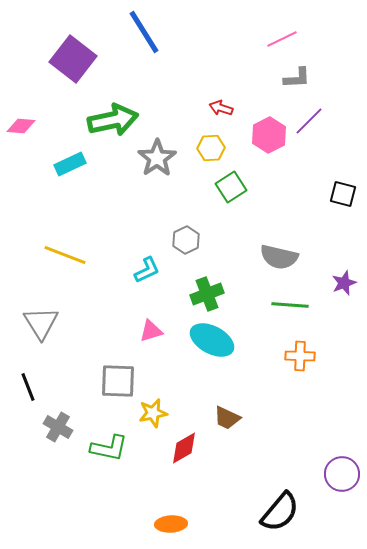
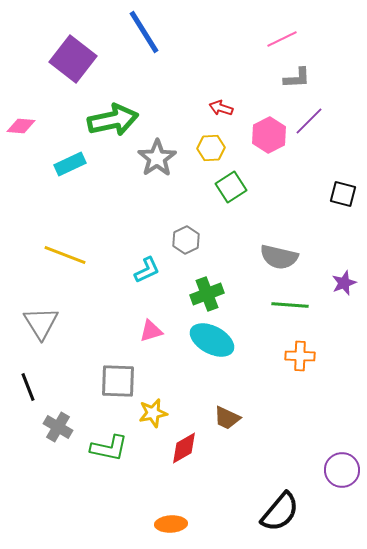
purple circle: moved 4 px up
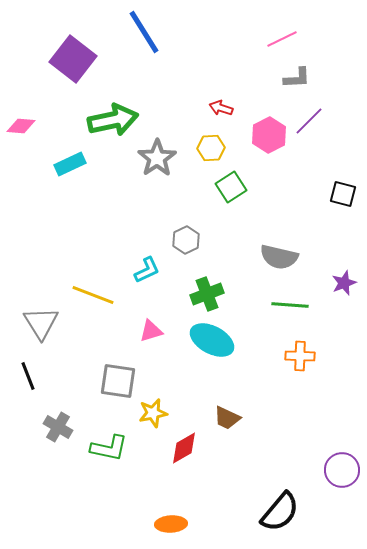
yellow line: moved 28 px right, 40 px down
gray square: rotated 6 degrees clockwise
black line: moved 11 px up
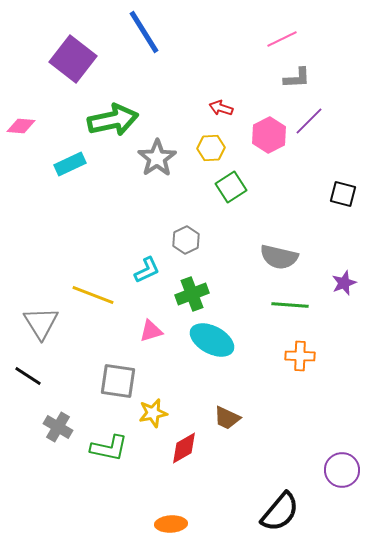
green cross: moved 15 px left
black line: rotated 36 degrees counterclockwise
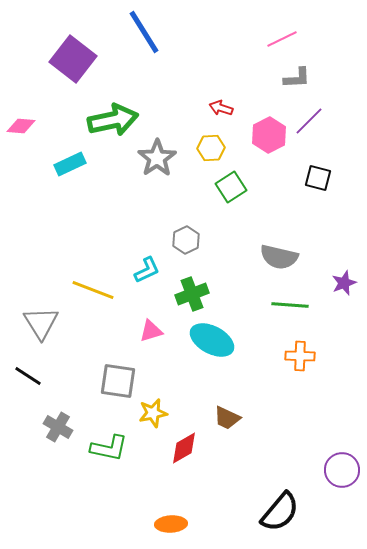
black square: moved 25 px left, 16 px up
yellow line: moved 5 px up
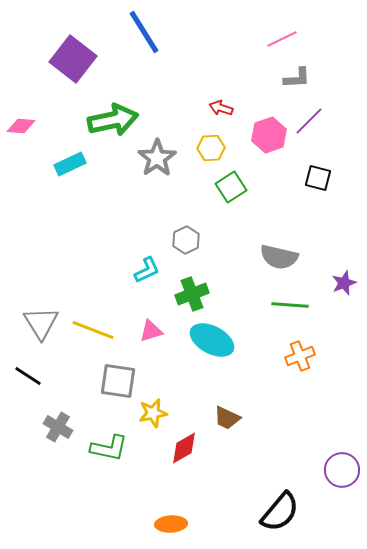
pink hexagon: rotated 8 degrees clockwise
yellow line: moved 40 px down
orange cross: rotated 24 degrees counterclockwise
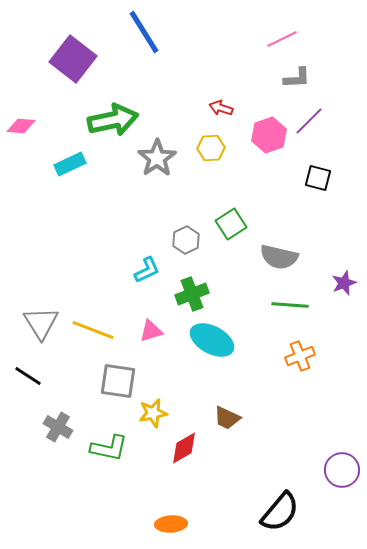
green square: moved 37 px down
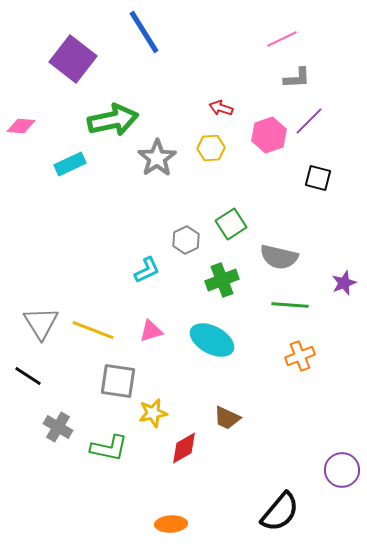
green cross: moved 30 px right, 14 px up
